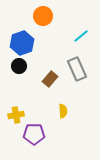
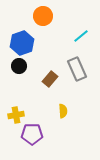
purple pentagon: moved 2 px left
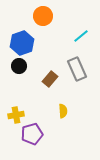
purple pentagon: rotated 15 degrees counterclockwise
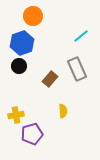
orange circle: moved 10 px left
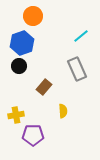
brown rectangle: moved 6 px left, 8 px down
purple pentagon: moved 1 px right, 1 px down; rotated 15 degrees clockwise
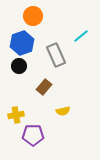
gray rectangle: moved 21 px left, 14 px up
yellow semicircle: rotated 80 degrees clockwise
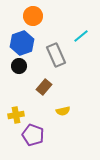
purple pentagon: rotated 20 degrees clockwise
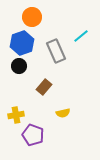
orange circle: moved 1 px left, 1 px down
gray rectangle: moved 4 px up
yellow semicircle: moved 2 px down
